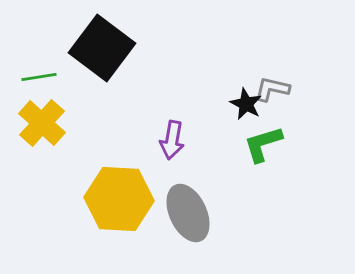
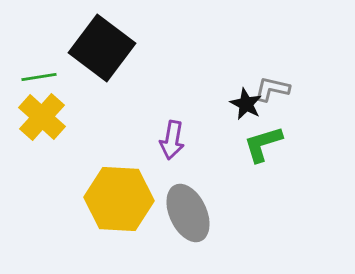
yellow cross: moved 6 px up
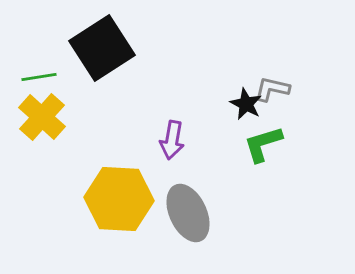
black square: rotated 20 degrees clockwise
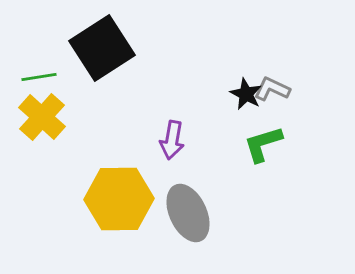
gray L-shape: rotated 12 degrees clockwise
black star: moved 10 px up
yellow hexagon: rotated 4 degrees counterclockwise
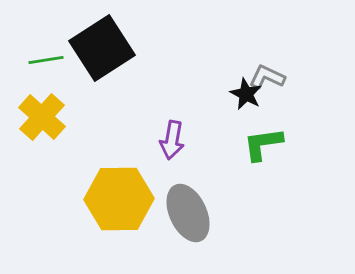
green line: moved 7 px right, 17 px up
gray L-shape: moved 5 px left, 12 px up
green L-shape: rotated 9 degrees clockwise
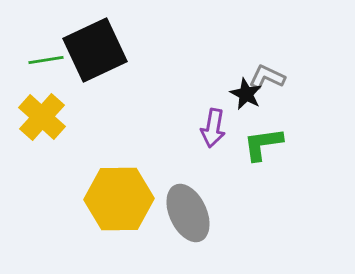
black square: moved 7 px left, 2 px down; rotated 8 degrees clockwise
purple arrow: moved 41 px right, 12 px up
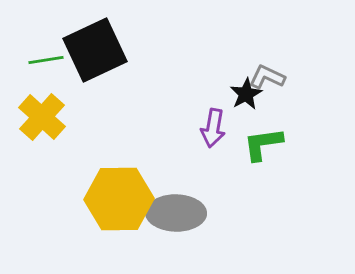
black star: rotated 16 degrees clockwise
gray ellipse: moved 12 px left; rotated 64 degrees counterclockwise
